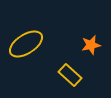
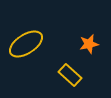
orange star: moved 2 px left, 1 px up
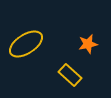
orange star: moved 1 px left
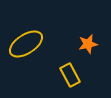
yellow rectangle: rotated 20 degrees clockwise
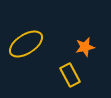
orange star: moved 3 px left, 3 px down
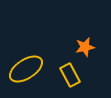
yellow ellipse: moved 25 px down
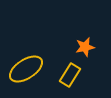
yellow rectangle: rotated 60 degrees clockwise
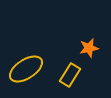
orange star: moved 4 px right, 1 px down
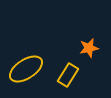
yellow rectangle: moved 2 px left
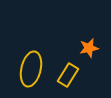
yellow ellipse: moved 5 px right; rotated 44 degrees counterclockwise
